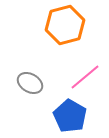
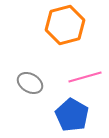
pink line: rotated 24 degrees clockwise
blue pentagon: moved 2 px right, 1 px up
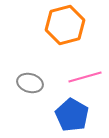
gray ellipse: rotated 15 degrees counterclockwise
